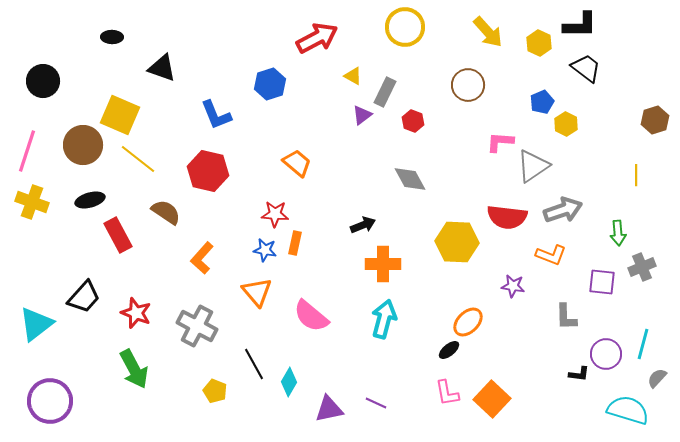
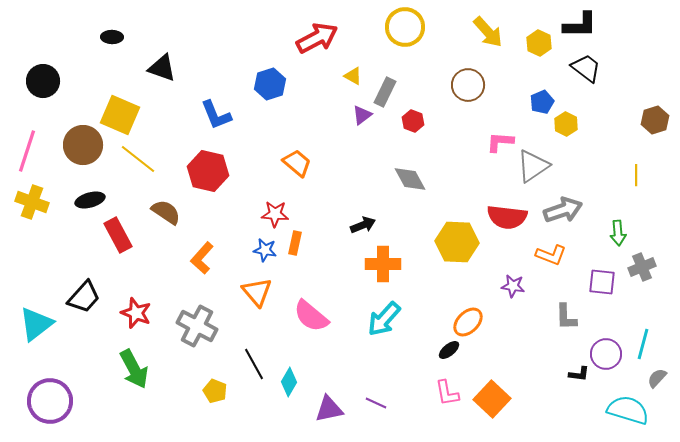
cyan arrow at (384, 319): rotated 153 degrees counterclockwise
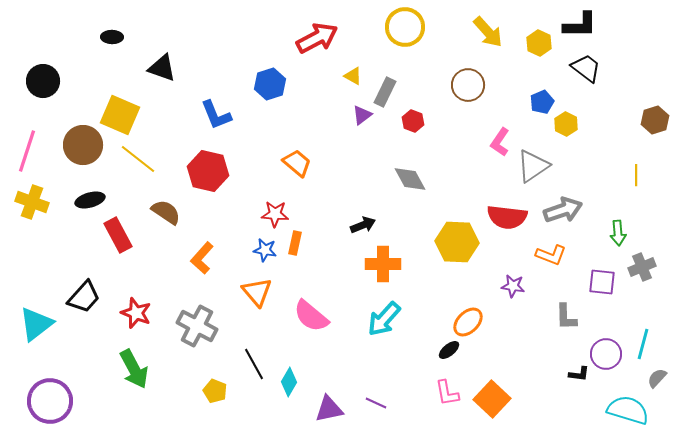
pink L-shape at (500, 142): rotated 60 degrees counterclockwise
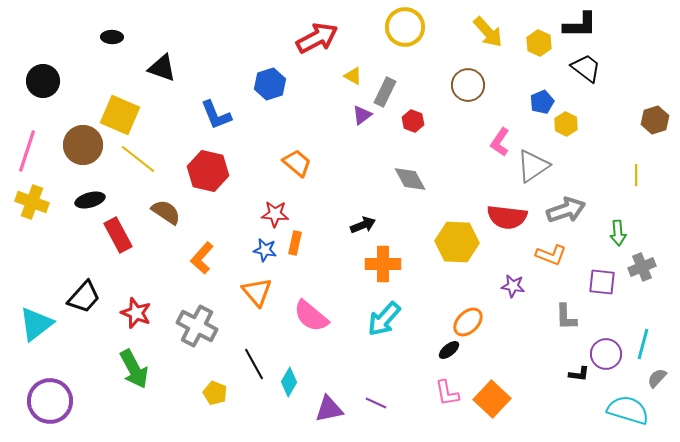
gray arrow at (563, 210): moved 3 px right
yellow pentagon at (215, 391): moved 2 px down
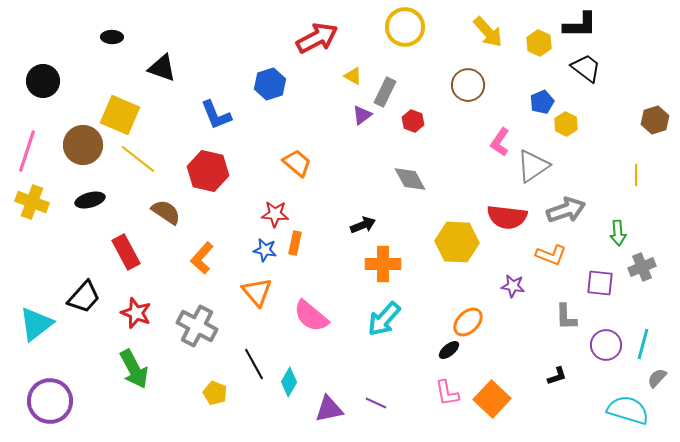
red rectangle at (118, 235): moved 8 px right, 17 px down
purple square at (602, 282): moved 2 px left, 1 px down
purple circle at (606, 354): moved 9 px up
black L-shape at (579, 374): moved 22 px left, 2 px down; rotated 25 degrees counterclockwise
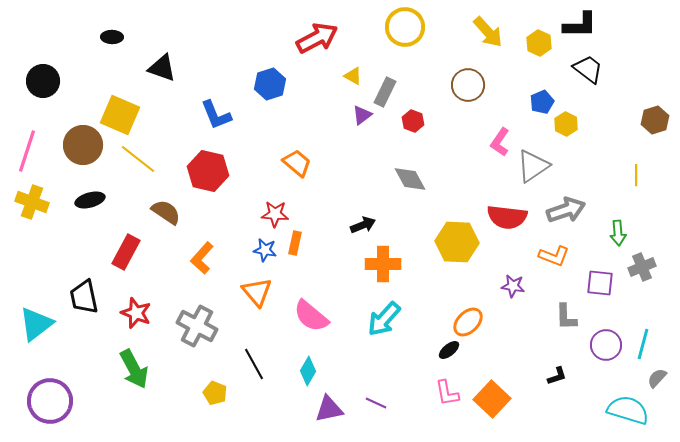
black trapezoid at (586, 68): moved 2 px right, 1 px down
red rectangle at (126, 252): rotated 56 degrees clockwise
orange L-shape at (551, 255): moved 3 px right, 1 px down
black trapezoid at (84, 297): rotated 126 degrees clockwise
cyan diamond at (289, 382): moved 19 px right, 11 px up
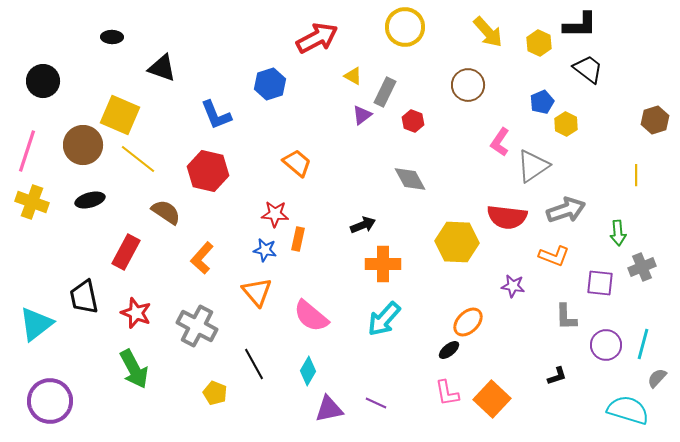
orange rectangle at (295, 243): moved 3 px right, 4 px up
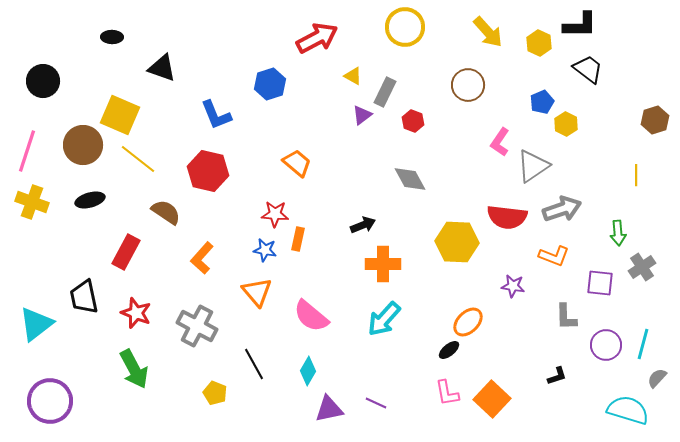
gray arrow at (566, 210): moved 4 px left, 1 px up
gray cross at (642, 267): rotated 12 degrees counterclockwise
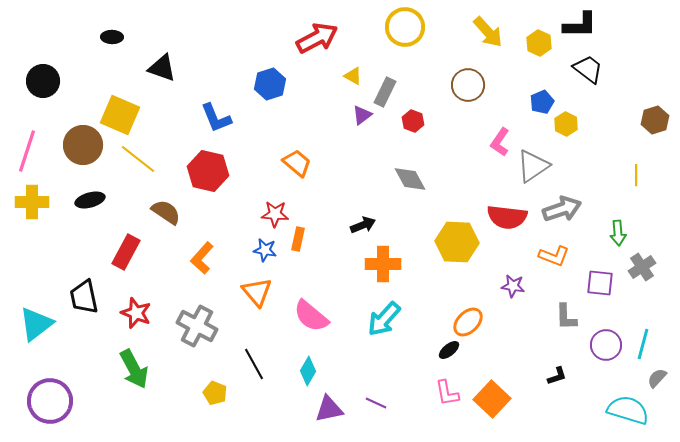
blue L-shape at (216, 115): moved 3 px down
yellow cross at (32, 202): rotated 20 degrees counterclockwise
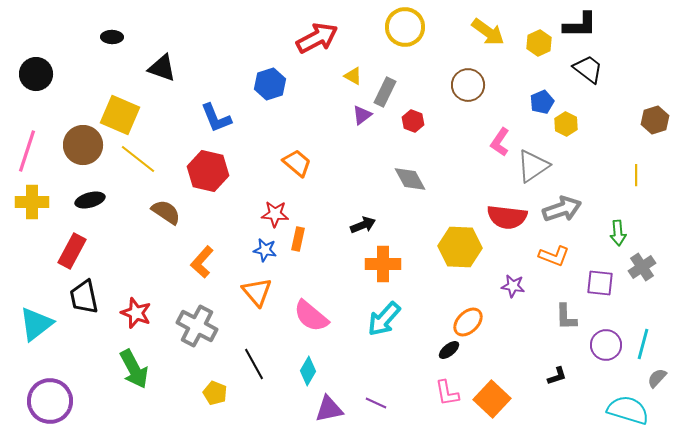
yellow arrow at (488, 32): rotated 12 degrees counterclockwise
yellow hexagon at (539, 43): rotated 10 degrees clockwise
black circle at (43, 81): moved 7 px left, 7 px up
yellow hexagon at (457, 242): moved 3 px right, 5 px down
red rectangle at (126, 252): moved 54 px left, 1 px up
orange L-shape at (202, 258): moved 4 px down
